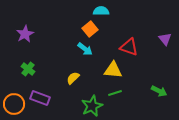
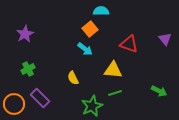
red triangle: moved 3 px up
green cross: rotated 24 degrees clockwise
yellow semicircle: rotated 72 degrees counterclockwise
purple rectangle: rotated 24 degrees clockwise
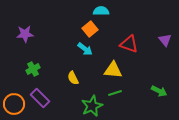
purple star: rotated 24 degrees clockwise
purple triangle: moved 1 px down
green cross: moved 5 px right
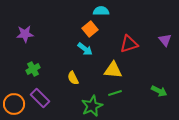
red triangle: rotated 36 degrees counterclockwise
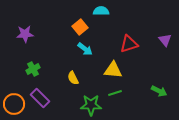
orange square: moved 10 px left, 2 px up
green star: moved 1 px left, 1 px up; rotated 25 degrees clockwise
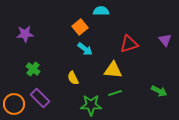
green cross: rotated 24 degrees counterclockwise
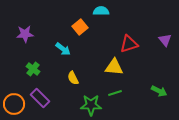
cyan arrow: moved 22 px left
yellow triangle: moved 1 px right, 3 px up
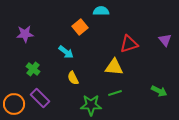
cyan arrow: moved 3 px right, 3 px down
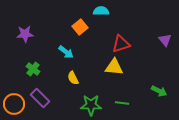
red triangle: moved 8 px left
green line: moved 7 px right, 10 px down; rotated 24 degrees clockwise
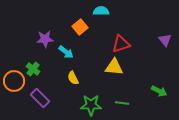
purple star: moved 20 px right, 5 px down
orange circle: moved 23 px up
